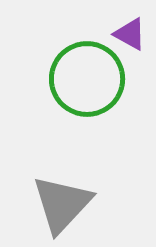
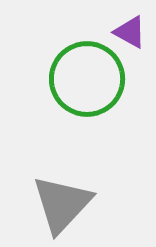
purple triangle: moved 2 px up
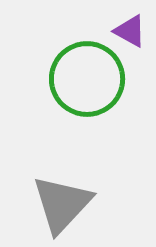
purple triangle: moved 1 px up
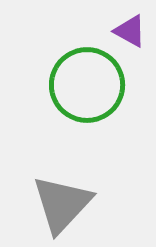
green circle: moved 6 px down
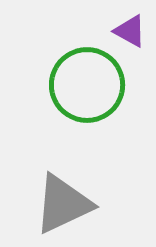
gray triangle: moved 1 px right; rotated 22 degrees clockwise
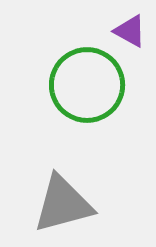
gray triangle: rotated 10 degrees clockwise
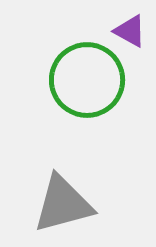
green circle: moved 5 px up
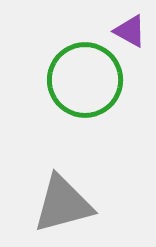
green circle: moved 2 px left
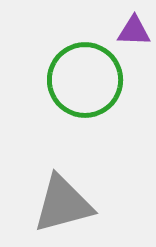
purple triangle: moved 4 px right; rotated 27 degrees counterclockwise
